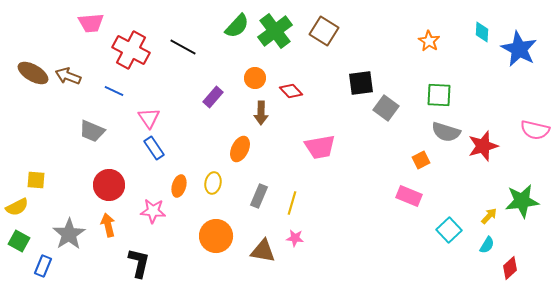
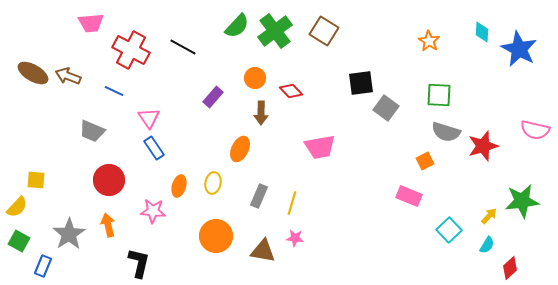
orange square at (421, 160): moved 4 px right, 1 px down
red circle at (109, 185): moved 5 px up
yellow semicircle at (17, 207): rotated 20 degrees counterclockwise
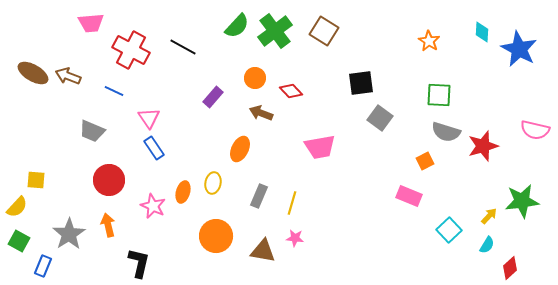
gray square at (386, 108): moved 6 px left, 10 px down
brown arrow at (261, 113): rotated 110 degrees clockwise
orange ellipse at (179, 186): moved 4 px right, 6 px down
pink star at (153, 211): moved 5 px up; rotated 20 degrees clockwise
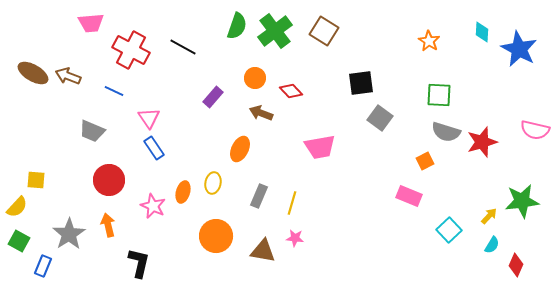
green semicircle at (237, 26): rotated 24 degrees counterclockwise
red star at (483, 146): moved 1 px left, 4 px up
cyan semicircle at (487, 245): moved 5 px right
red diamond at (510, 268): moved 6 px right, 3 px up; rotated 25 degrees counterclockwise
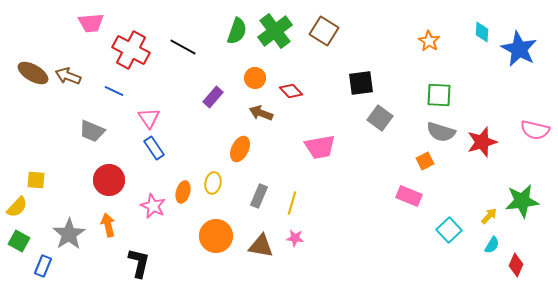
green semicircle at (237, 26): moved 5 px down
gray semicircle at (446, 132): moved 5 px left
brown triangle at (263, 251): moved 2 px left, 5 px up
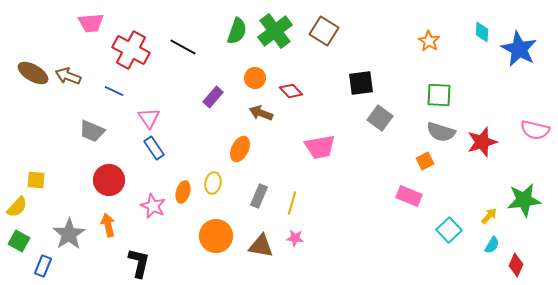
green star at (522, 201): moved 2 px right, 1 px up
